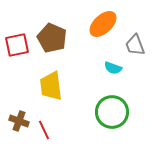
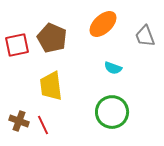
gray trapezoid: moved 10 px right, 9 px up
red line: moved 1 px left, 5 px up
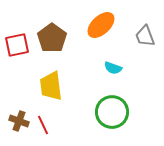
orange ellipse: moved 2 px left, 1 px down
brown pentagon: rotated 12 degrees clockwise
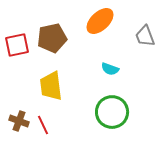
orange ellipse: moved 1 px left, 4 px up
brown pentagon: rotated 24 degrees clockwise
cyan semicircle: moved 3 px left, 1 px down
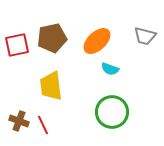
orange ellipse: moved 3 px left, 20 px down
gray trapezoid: rotated 55 degrees counterclockwise
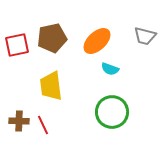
brown cross: rotated 18 degrees counterclockwise
